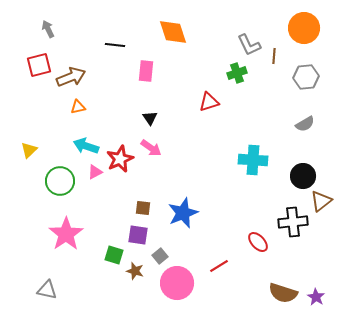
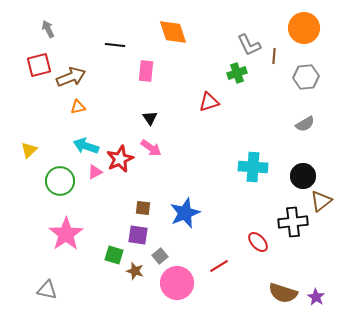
cyan cross: moved 7 px down
blue star: moved 2 px right
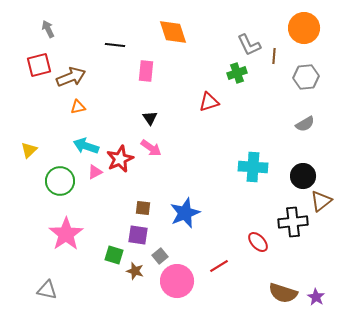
pink circle: moved 2 px up
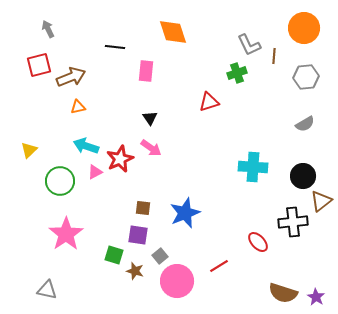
black line: moved 2 px down
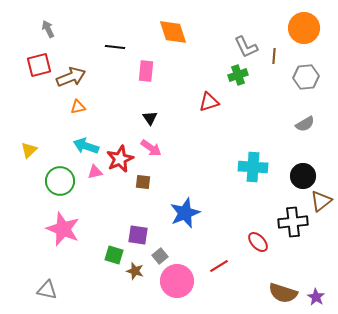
gray L-shape: moved 3 px left, 2 px down
green cross: moved 1 px right, 2 px down
pink triangle: rotated 14 degrees clockwise
brown square: moved 26 px up
pink star: moved 3 px left, 5 px up; rotated 16 degrees counterclockwise
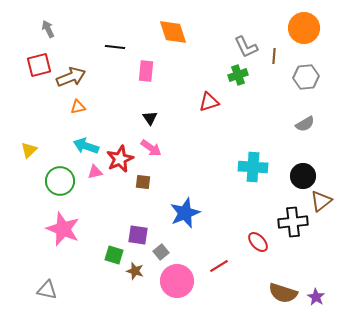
gray square: moved 1 px right, 4 px up
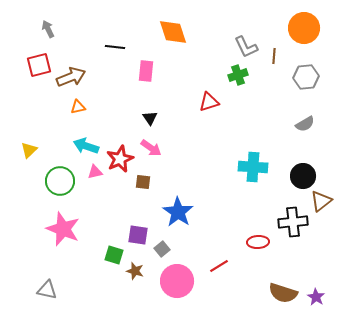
blue star: moved 7 px left, 1 px up; rotated 16 degrees counterclockwise
red ellipse: rotated 50 degrees counterclockwise
gray square: moved 1 px right, 3 px up
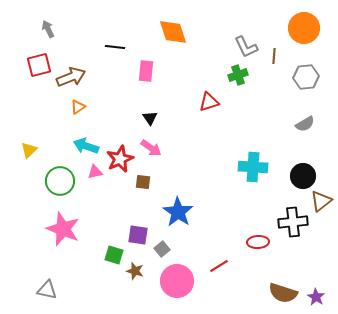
orange triangle: rotated 21 degrees counterclockwise
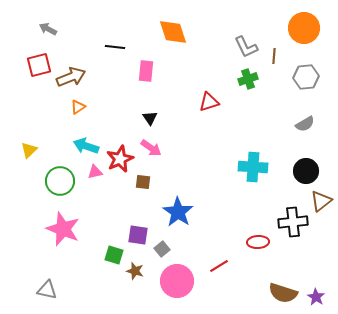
gray arrow: rotated 36 degrees counterclockwise
green cross: moved 10 px right, 4 px down
black circle: moved 3 px right, 5 px up
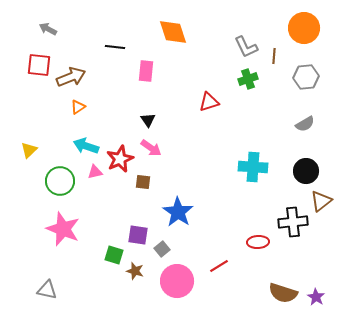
red square: rotated 20 degrees clockwise
black triangle: moved 2 px left, 2 px down
